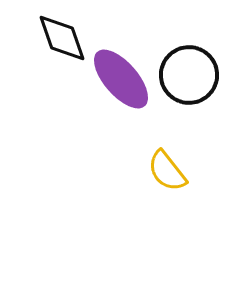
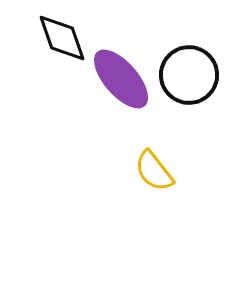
yellow semicircle: moved 13 px left
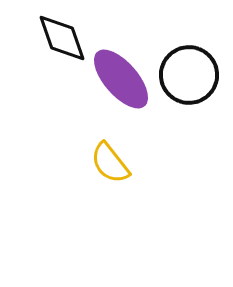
yellow semicircle: moved 44 px left, 8 px up
